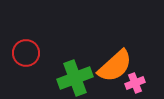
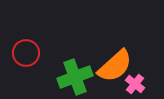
green cross: moved 1 px up
pink cross: moved 1 px down; rotated 30 degrees counterclockwise
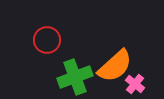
red circle: moved 21 px right, 13 px up
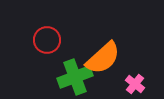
orange semicircle: moved 12 px left, 8 px up
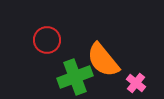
orange semicircle: moved 2 px down; rotated 93 degrees clockwise
pink cross: moved 1 px right, 1 px up
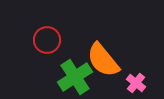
green cross: rotated 12 degrees counterclockwise
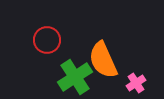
orange semicircle: rotated 15 degrees clockwise
pink cross: rotated 18 degrees clockwise
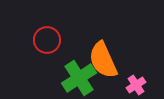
green cross: moved 4 px right, 1 px down
pink cross: moved 2 px down
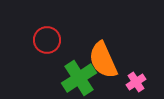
pink cross: moved 3 px up
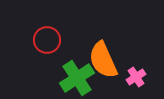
green cross: moved 2 px left
pink cross: moved 5 px up
